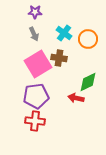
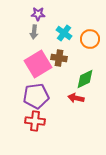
purple star: moved 3 px right, 2 px down
gray arrow: moved 2 px up; rotated 32 degrees clockwise
orange circle: moved 2 px right
green diamond: moved 3 px left, 3 px up
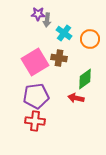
gray arrow: moved 13 px right, 12 px up
pink square: moved 3 px left, 2 px up
green diamond: rotated 10 degrees counterclockwise
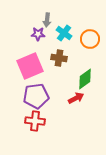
purple star: moved 20 px down
pink square: moved 5 px left, 4 px down; rotated 8 degrees clockwise
red arrow: rotated 140 degrees clockwise
